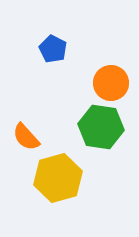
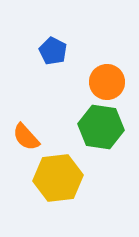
blue pentagon: moved 2 px down
orange circle: moved 4 px left, 1 px up
yellow hexagon: rotated 9 degrees clockwise
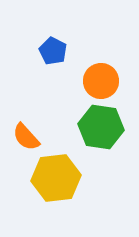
orange circle: moved 6 px left, 1 px up
yellow hexagon: moved 2 px left
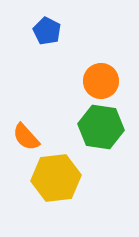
blue pentagon: moved 6 px left, 20 px up
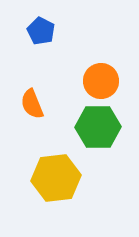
blue pentagon: moved 6 px left
green hexagon: moved 3 px left; rotated 9 degrees counterclockwise
orange semicircle: moved 6 px right, 33 px up; rotated 20 degrees clockwise
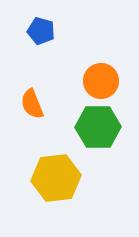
blue pentagon: rotated 12 degrees counterclockwise
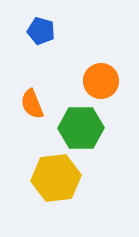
green hexagon: moved 17 px left, 1 px down
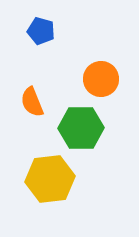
orange circle: moved 2 px up
orange semicircle: moved 2 px up
yellow hexagon: moved 6 px left, 1 px down
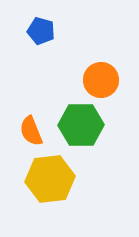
orange circle: moved 1 px down
orange semicircle: moved 1 px left, 29 px down
green hexagon: moved 3 px up
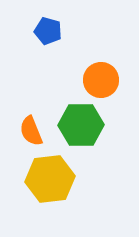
blue pentagon: moved 7 px right
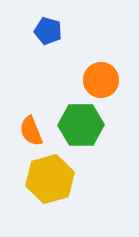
yellow hexagon: rotated 9 degrees counterclockwise
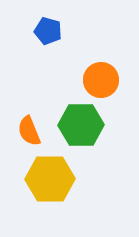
orange semicircle: moved 2 px left
yellow hexagon: rotated 15 degrees clockwise
